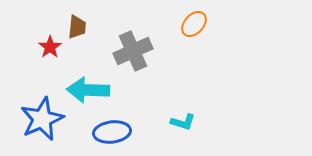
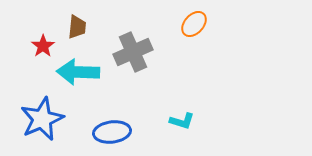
red star: moved 7 px left, 1 px up
gray cross: moved 1 px down
cyan arrow: moved 10 px left, 18 px up
cyan L-shape: moved 1 px left, 1 px up
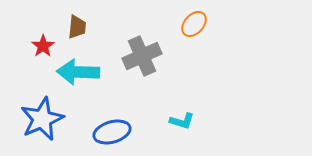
gray cross: moved 9 px right, 4 px down
blue ellipse: rotated 9 degrees counterclockwise
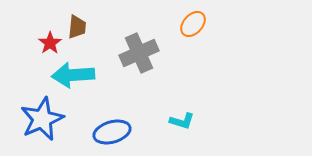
orange ellipse: moved 1 px left
red star: moved 7 px right, 3 px up
gray cross: moved 3 px left, 3 px up
cyan arrow: moved 5 px left, 3 px down; rotated 6 degrees counterclockwise
